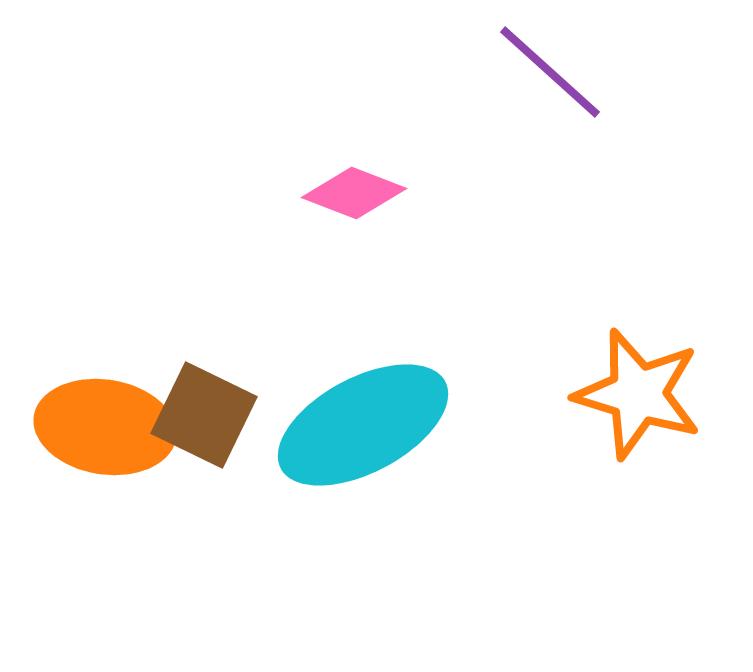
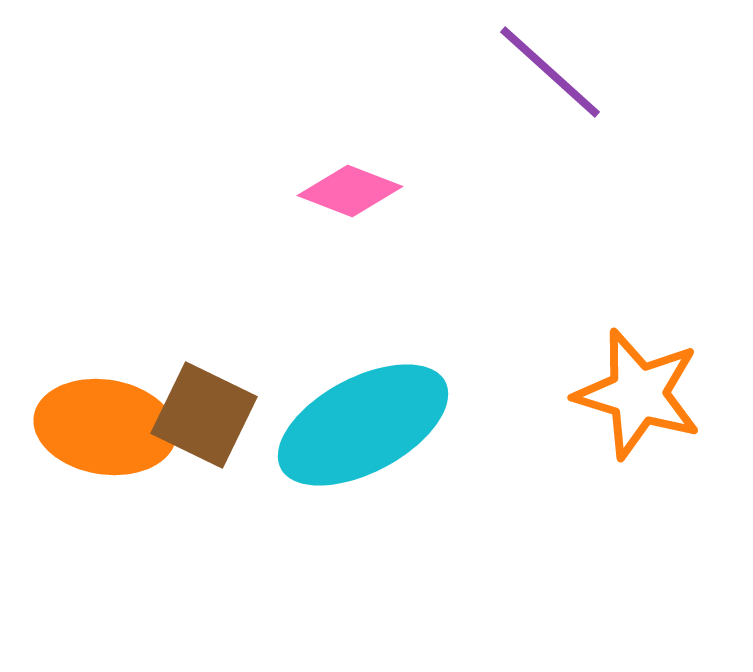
pink diamond: moved 4 px left, 2 px up
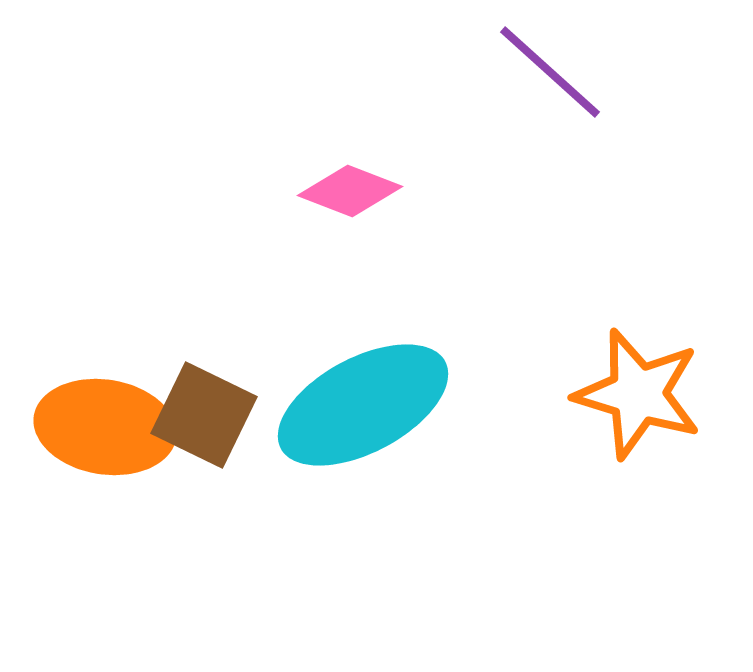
cyan ellipse: moved 20 px up
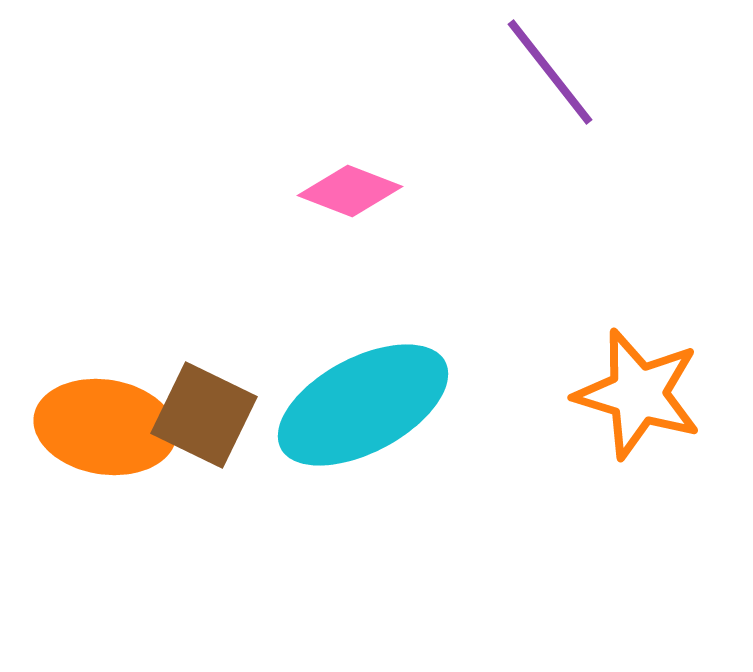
purple line: rotated 10 degrees clockwise
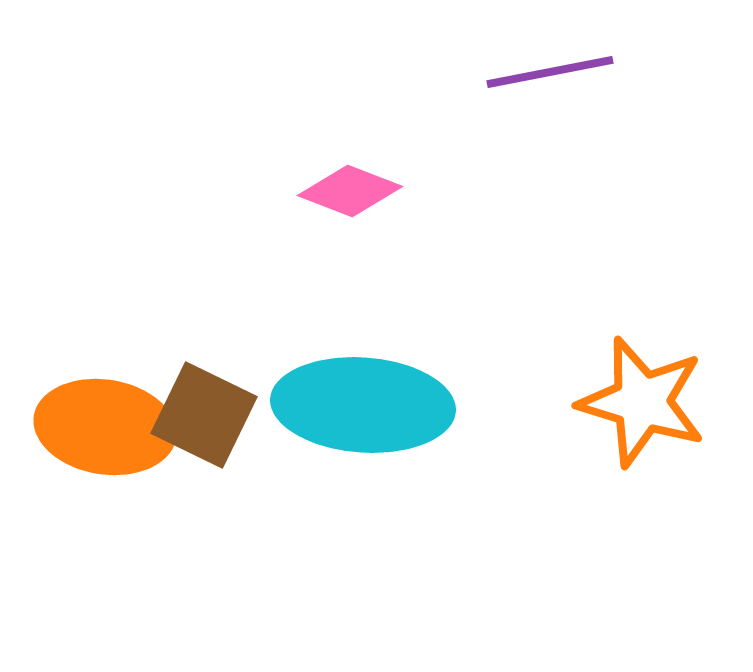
purple line: rotated 63 degrees counterclockwise
orange star: moved 4 px right, 8 px down
cyan ellipse: rotated 32 degrees clockwise
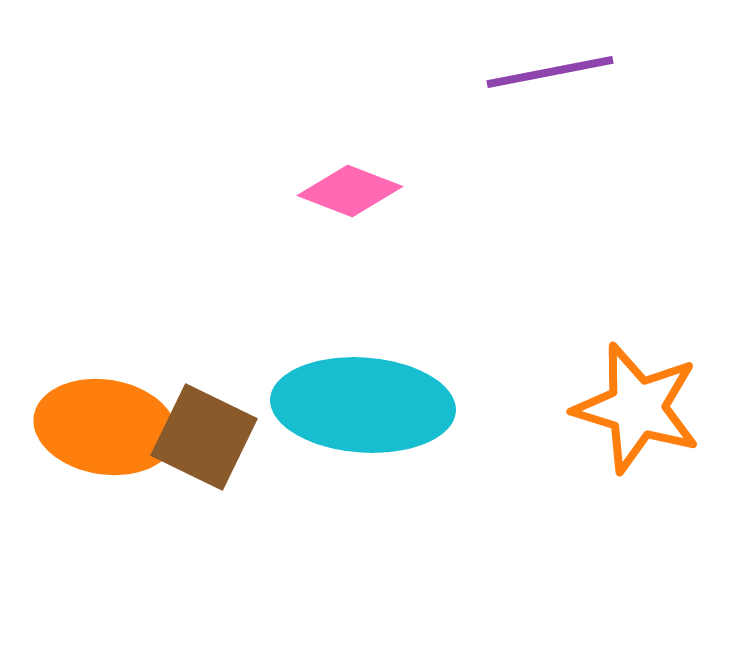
orange star: moved 5 px left, 6 px down
brown square: moved 22 px down
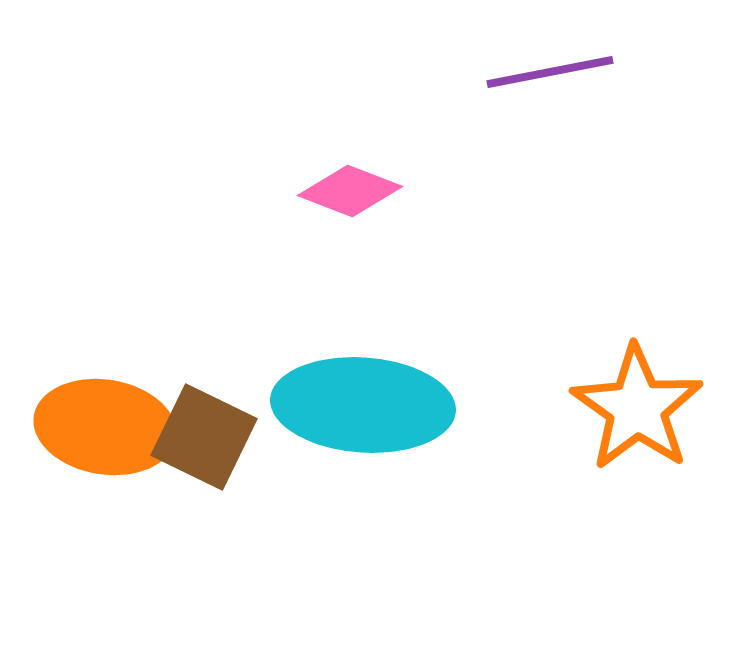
orange star: rotated 18 degrees clockwise
